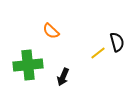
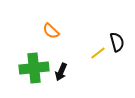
green cross: moved 6 px right, 3 px down
black arrow: moved 2 px left, 5 px up
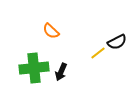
black semicircle: rotated 78 degrees clockwise
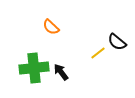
orange semicircle: moved 4 px up
black semicircle: rotated 66 degrees clockwise
black arrow: rotated 120 degrees clockwise
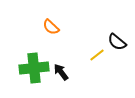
yellow line: moved 1 px left, 2 px down
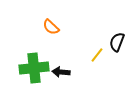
black semicircle: rotated 72 degrees clockwise
yellow line: rotated 14 degrees counterclockwise
black arrow: rotated 48 degrees counterclockwise
